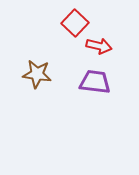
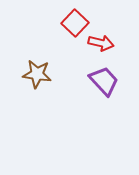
red arrow: moved 2 px right, 3 px up
purple trapezoid: moved 9 px right, 1 px up; rotated 40 degrees clockwise
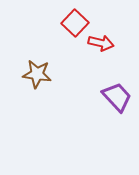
purple trapezoid: moved 13 px right, 16 px down
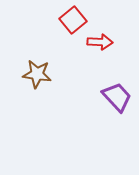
red square: moved 2 px left, 3 px up; rotated 8 degrees clockwise
red arrow: moved 1 px left, 1 px up; rotated 10 degrees counterclockwise
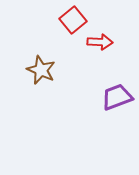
brown star: moved 4 px right, 4 px up; rotated 16 degrees clockwise
purple trapezoid: rotated 68 degrees counterclockwise
